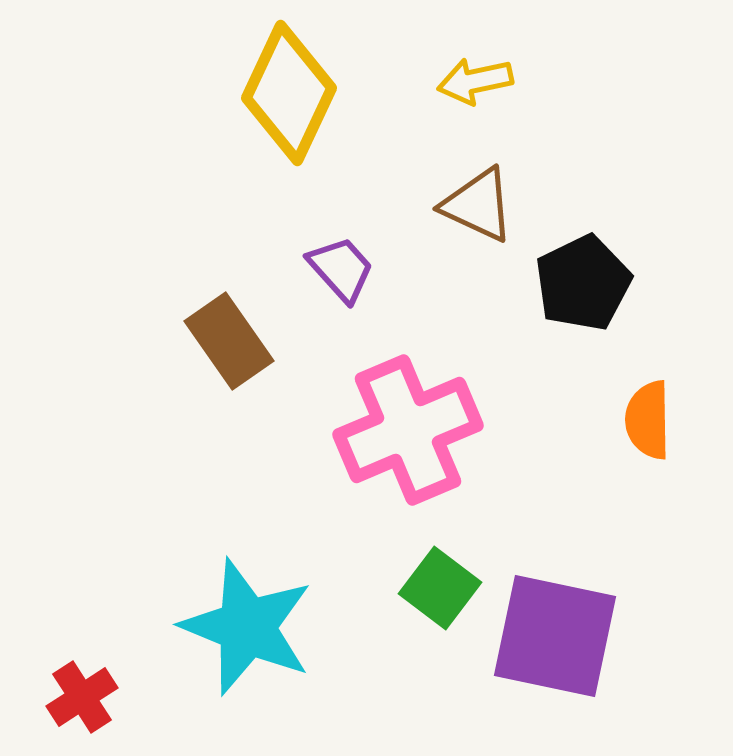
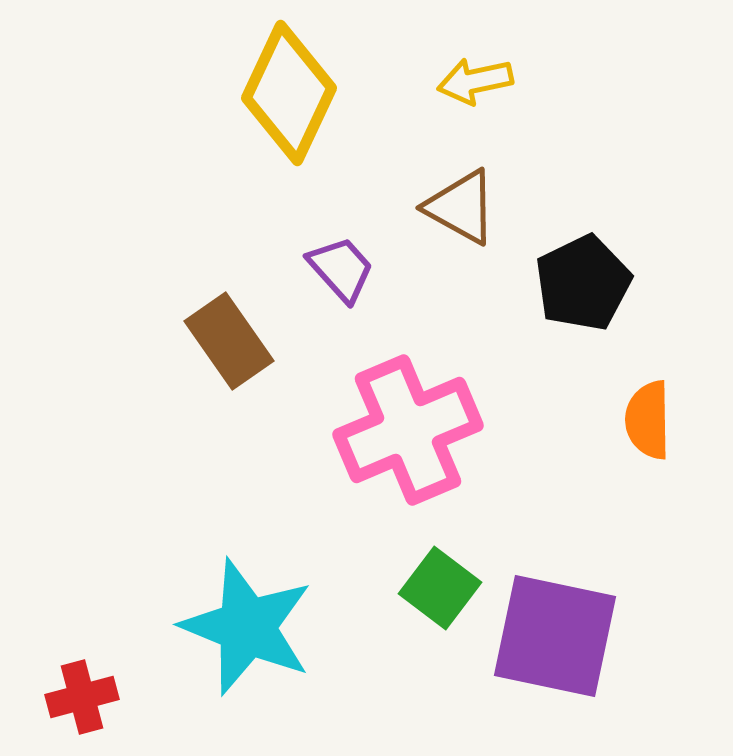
brown triangle: moved 17 px left, 2 px down; rotated 4 degrees clockwise
red cross: rotated 18 degrees clockwise
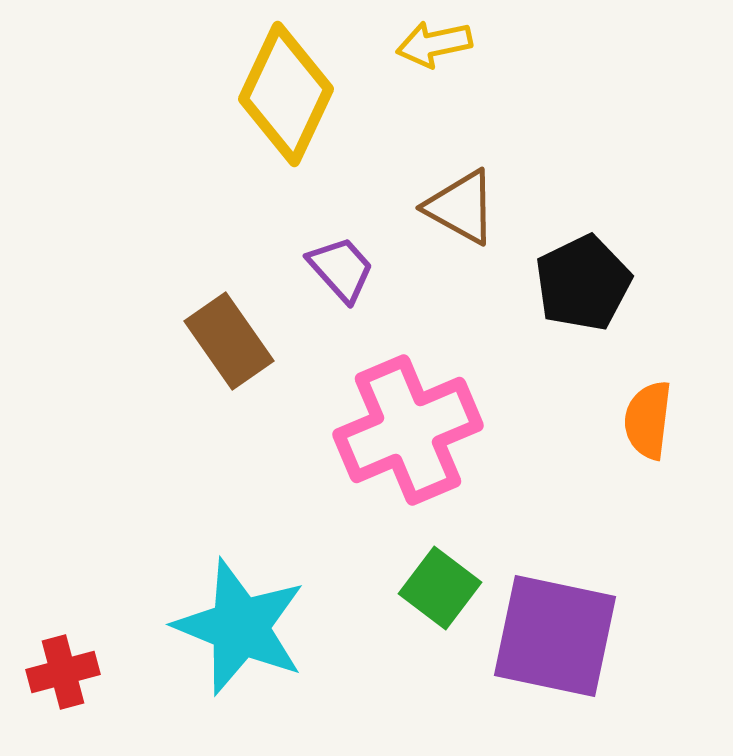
yellow arrow: moved 41 px left, 37 px up
yellow diamond: moved 3 px left, 1 px down
orange semicircle: rotated 8 degrees clockwise
cyan star: moved 7 px left
red cross: moved 19 px left, 25 px up
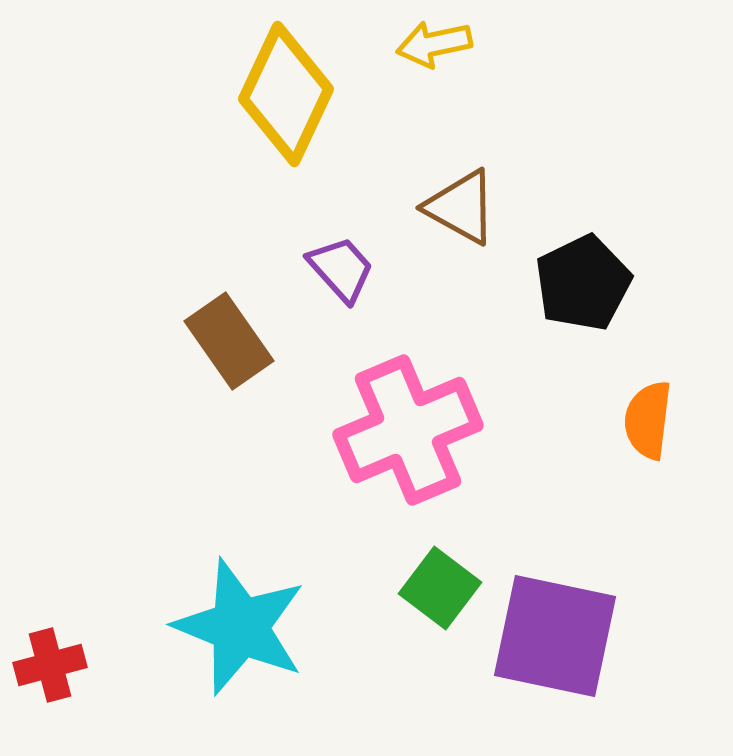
red cross: moved 13 px left, 7 px up
